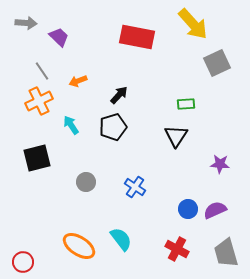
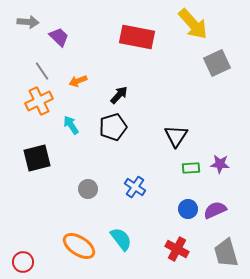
gray arrow: moved 2 px right, 1 px up
green rectangle: moved 5 px right, 64 px down
gray circle: moved 2 px right, 7 px down
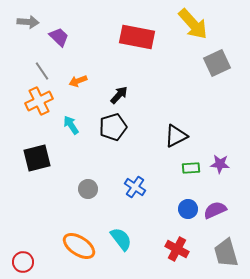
black triangle: rotated 30 degrees clockwise
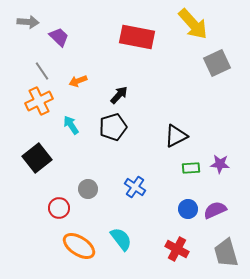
black square: rotated 24 degrees counterclockwise
red circle: moved 36 px right, 54 px up
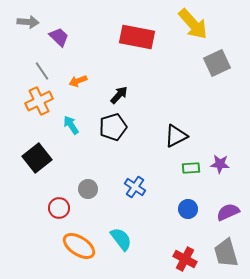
purple semicircle: moved 13 px right, 2 px down
red cross: moved 8 px right, 10 px down
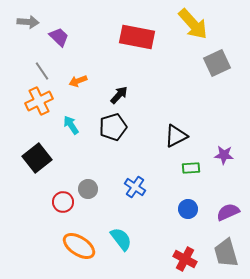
purple star: moved 4 px right, 9 px up
red circle: moved 4 px right, 6 px up
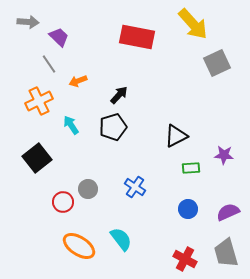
gray line: moved 7 px right, 7 px up
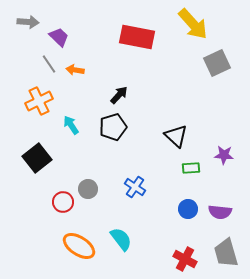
orange arrow: moved 3 px left, 11 px up; rotated 30 degrees clockwise
black triangle: rotated 50 degrees counterclockwise
purple semicircle: moved 8 px left; rotated 150 degrees counterclockwise
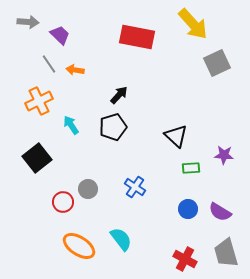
purple trapezoid: moved 1 px right, 2 px up
purple semicircle: rotated 25 degrees clockwise
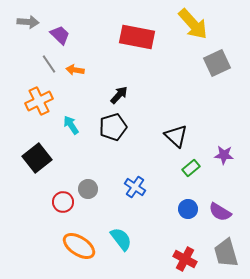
green rectangle: rotated 36 degrees counterclockwise
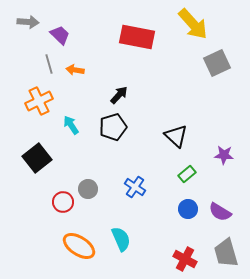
gray line: rotated 18 degrees clockwise
green rectangle: moved 4 px left, 6 px down
cyan semicircle: rotated 15 degrees clockwise
